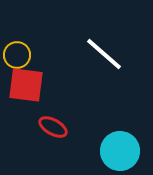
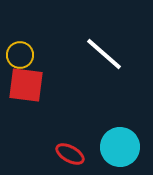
yellow circle: moved 3 px right
red ellipse: moved 17 px right, 27 px down
cyan circle: moved 4 px up
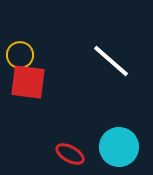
white line: moved 7 px right, 7 px down
red square: moved 2 px right, 3 px up
cyan circle: moved 1 px left
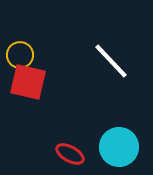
white line: rotated 6 degrees clockwise
red square: rotated 6 degrees clockwise
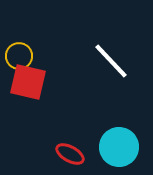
yellow circle: moved 1 px left, 1 px down
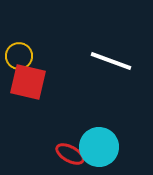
white line: rotated 27 degrees counterclockwise
cyan circle: moved 20 px left
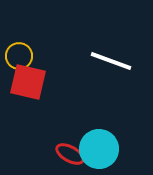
cyan circle: moved 2 px down
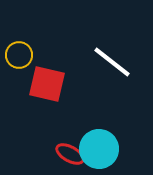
yellow circle: moved 1 px up
white line: moved 1 px right, 1 px down; rotated 18 degrees clockwise
red square: moved 19 px right, 2 px down
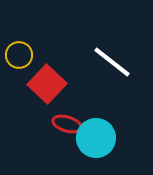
red square: rotated 30 degrees clockwise
cyan circle: moved 3 px left, 11 px up
red ellipse: moved 3 px left, 30 px up; rotated 12 degrees counterclockwise
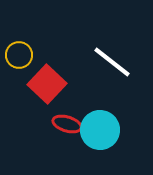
cyan circle: moved 4 px right, 8 px up
